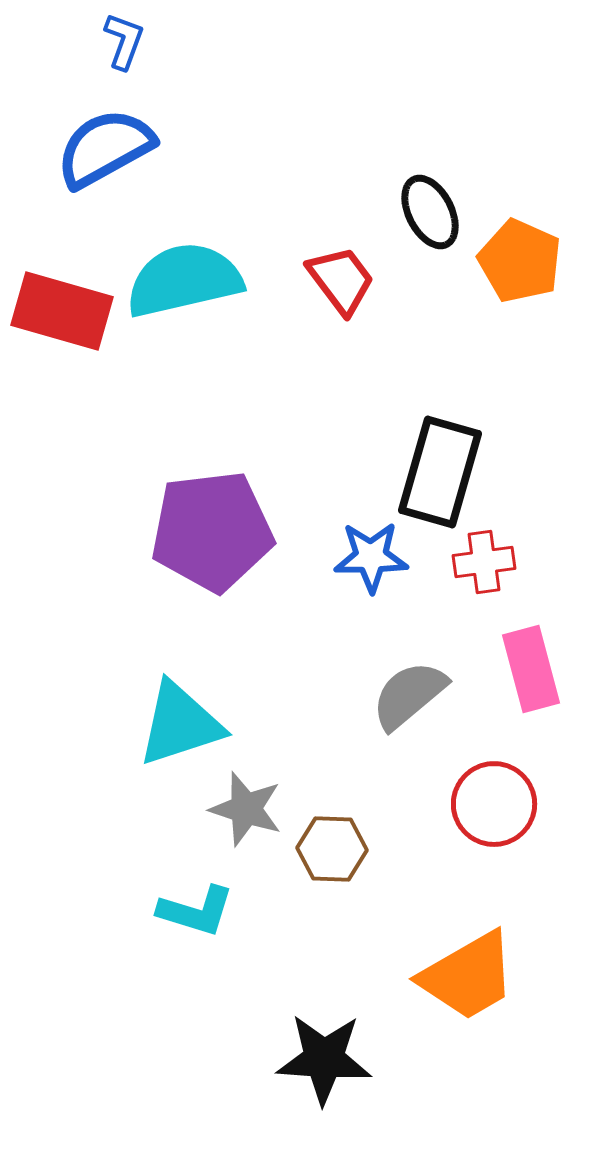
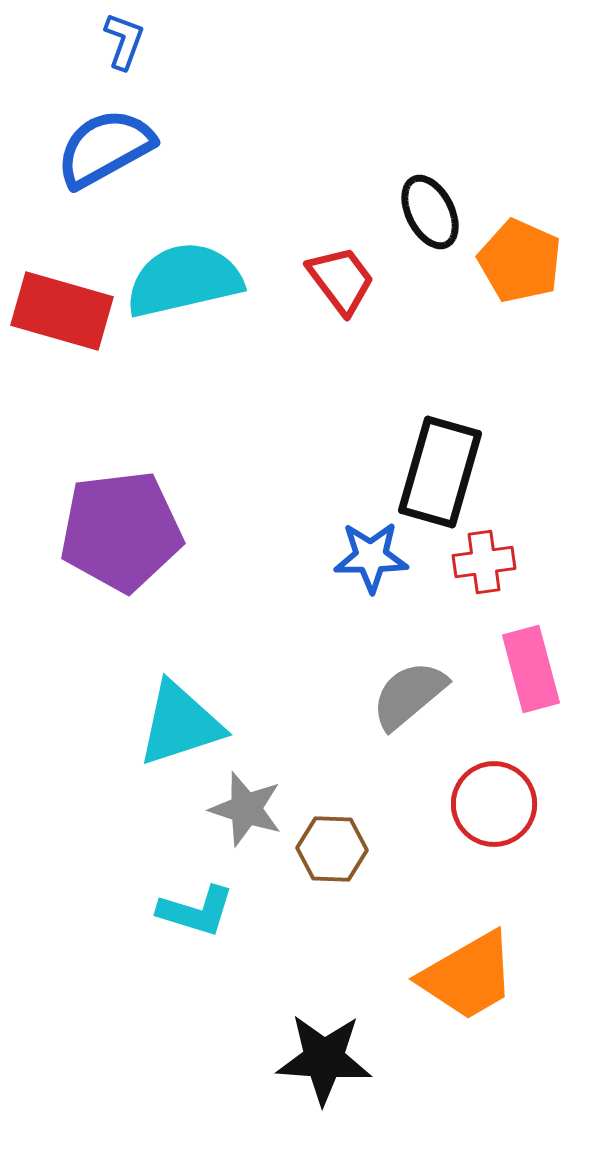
purple pentagon: moved 91 px left
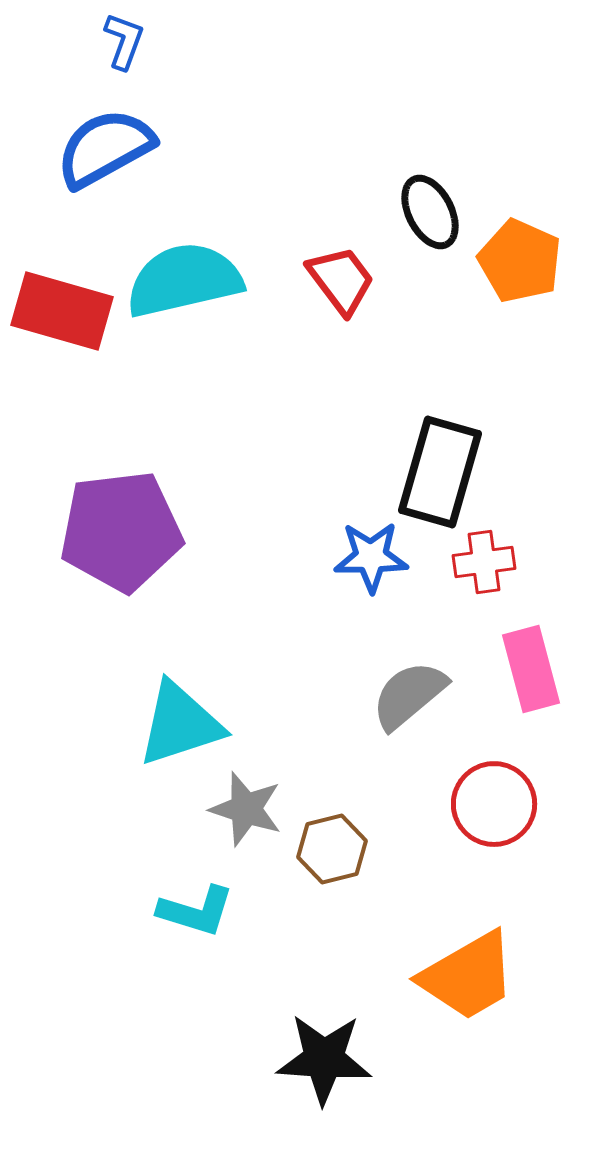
brown hexagon: rotated 16 degrees counterclockwise
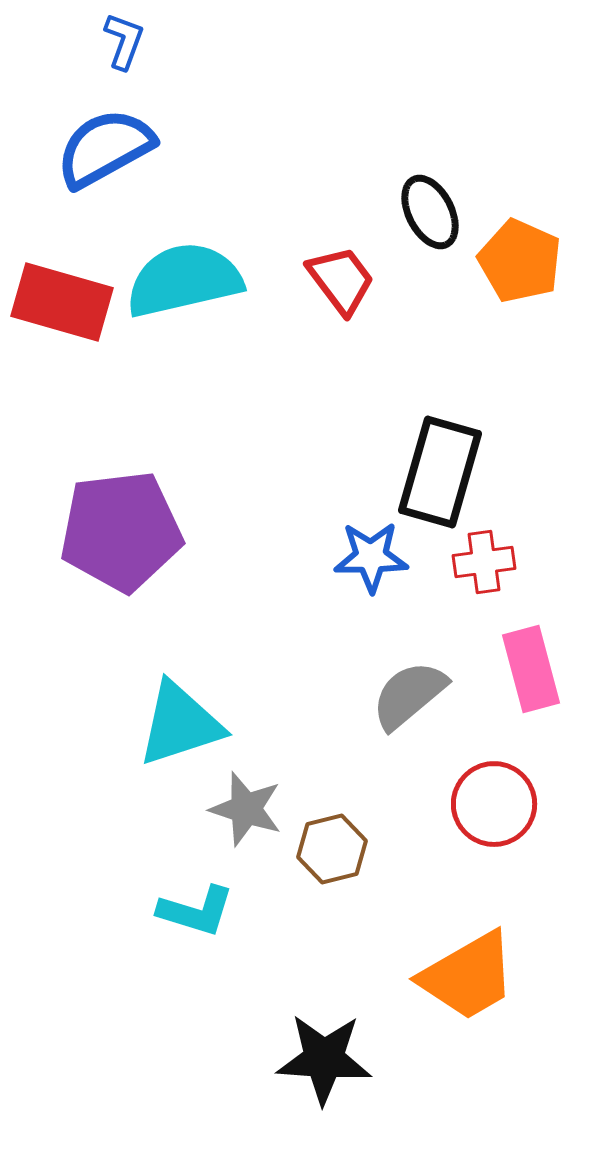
red rectangle: moved 9 px up
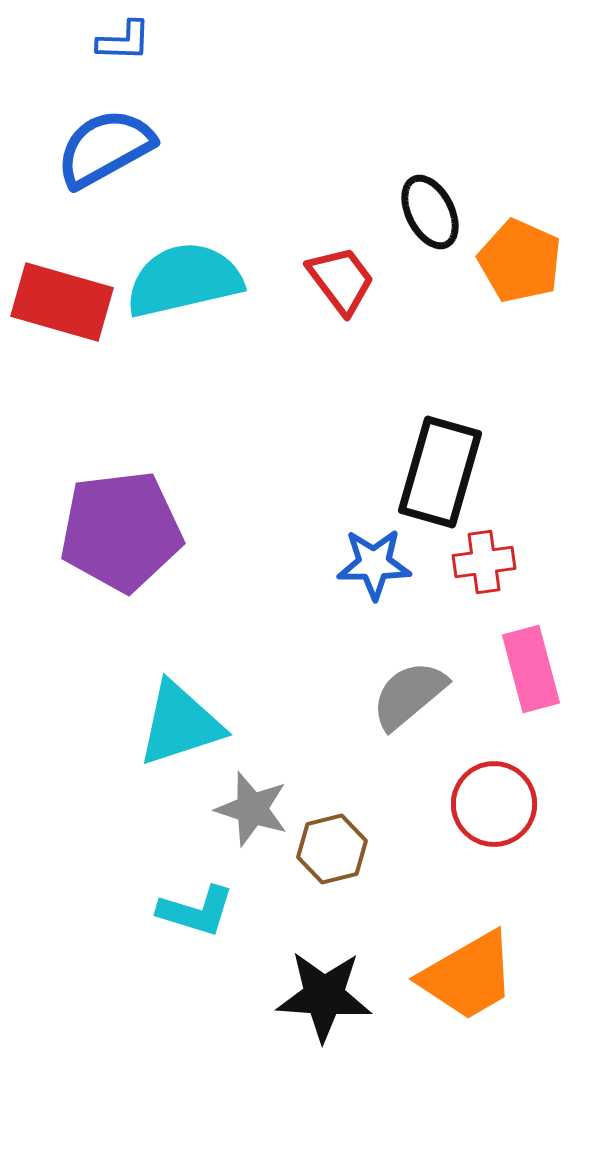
blue L-shape: rotated 72 degrees clockwise
blue star: moved 3 px right, 7 px down
gray star: moved 6 px right
black star: moved 63 px up
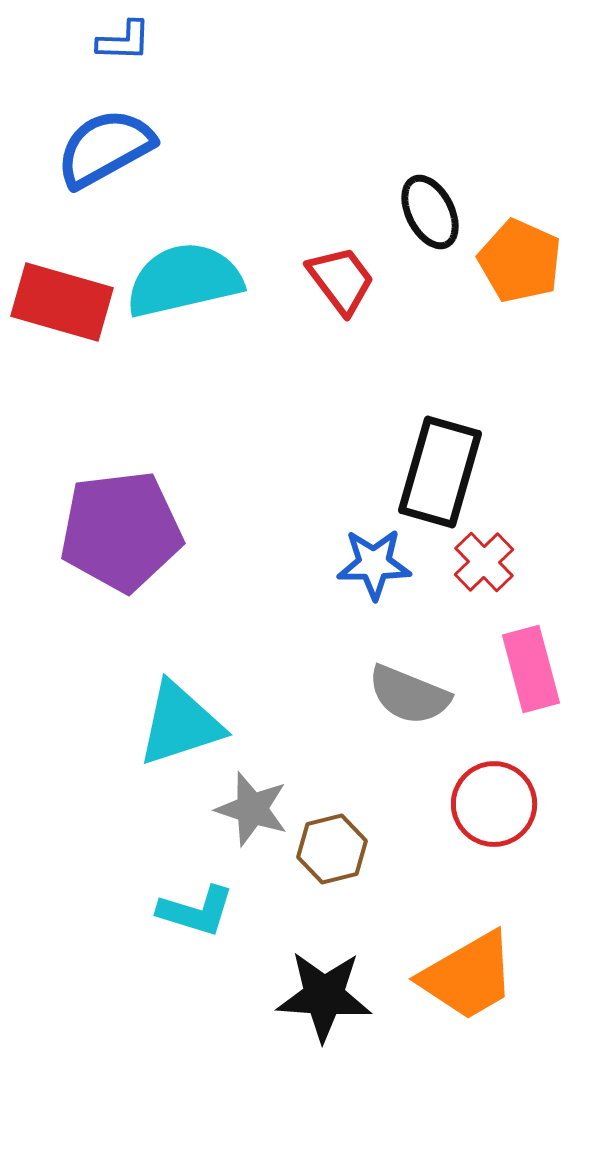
red cross: rotated 36 degrees counterclockwise
gray semicircle: rotated 118 degrees counterclockwise
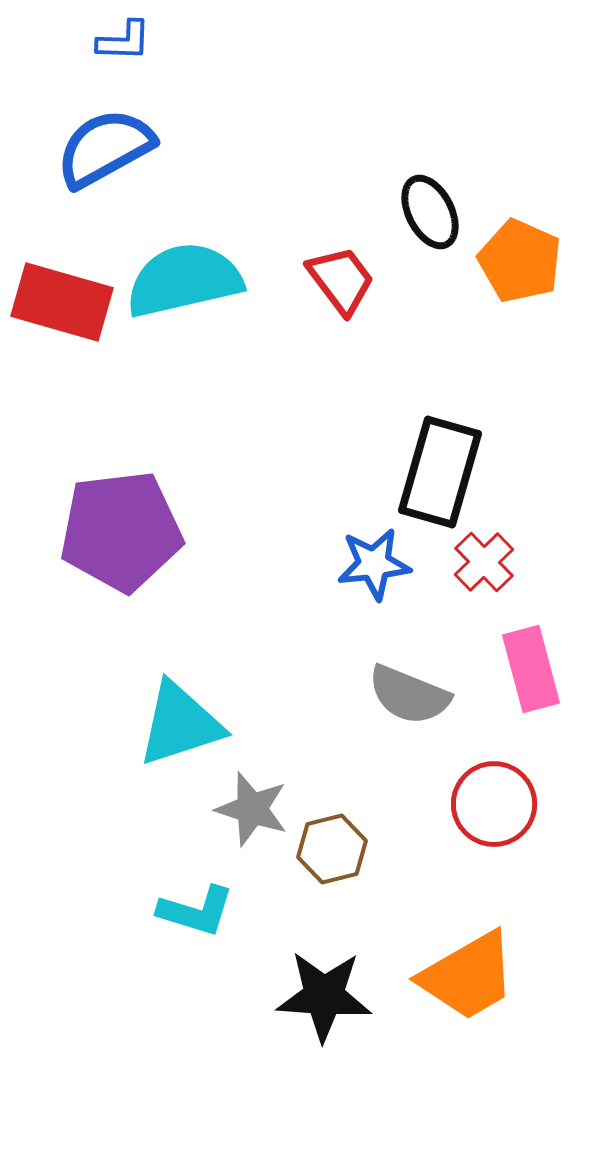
blue star: rotated 6 degrees counterclockwise
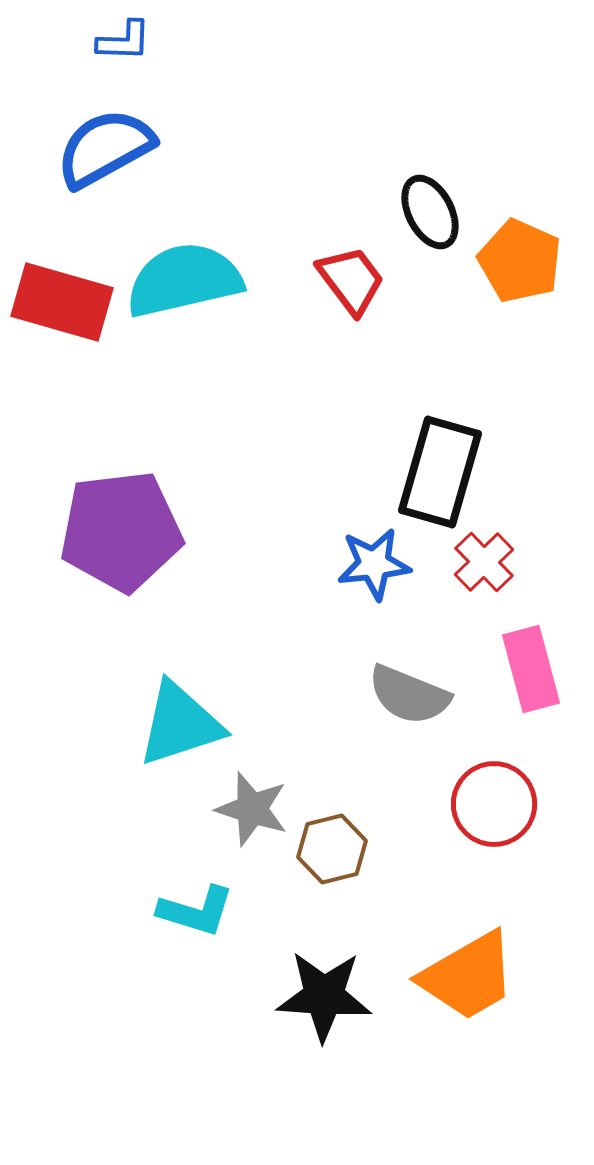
red trapezoid: moved 10 px right
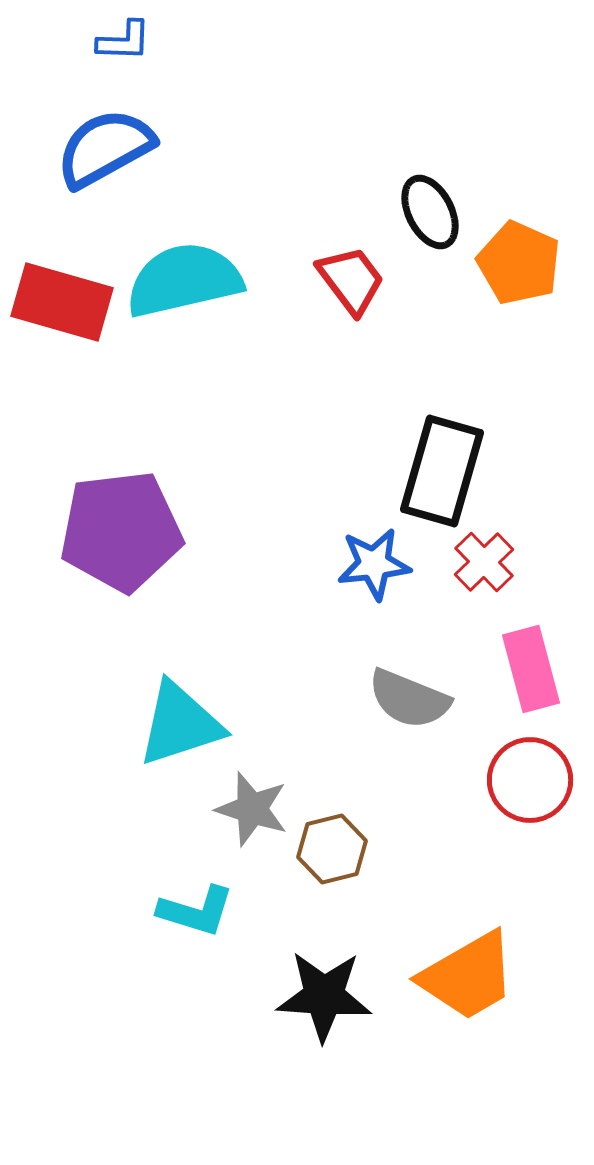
orange pentagon: moved 1 px left, 2 px down
black rectangle: moved 2 px right, 1 px up
gray semicircle: moved 4 px down
red circle: moved 36 px right, 24 px up
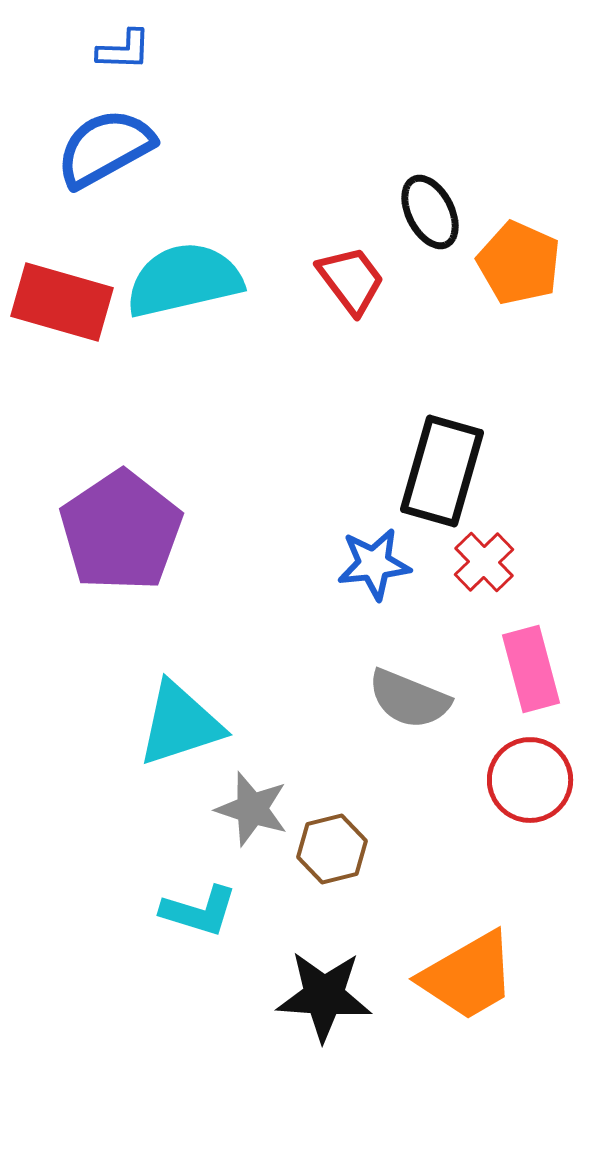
blue L-shape: moved 9 px down
purple pentagon: rotated 27 degrees counterclockwise
cyan L-shape: moved 3 px right
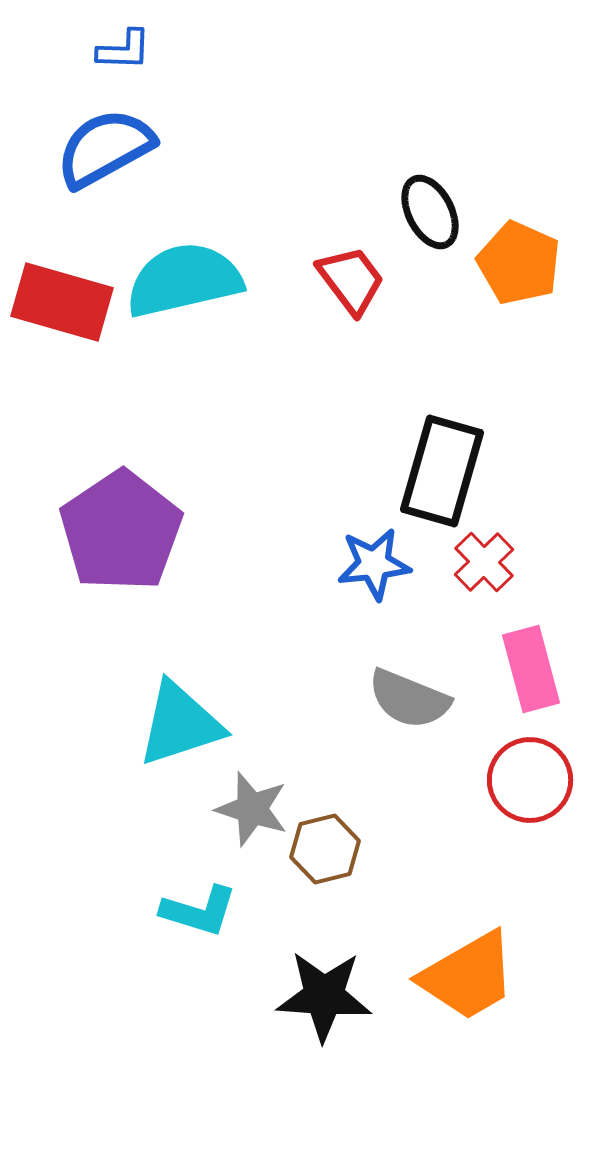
brown hexagon: moved 7 px left
